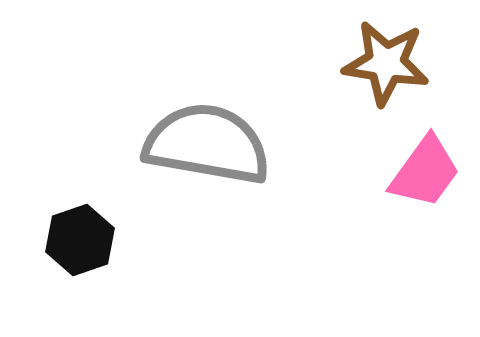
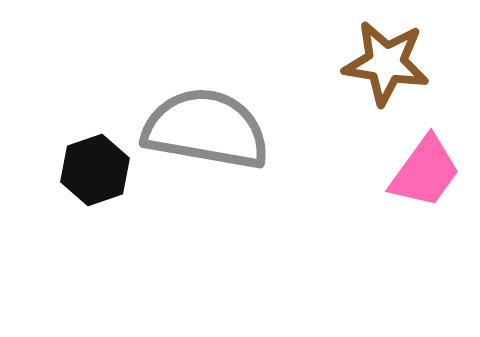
gray semicircle: moved 1 px left, 15 px up
black hexagon: moved 15 px right, 70 px up
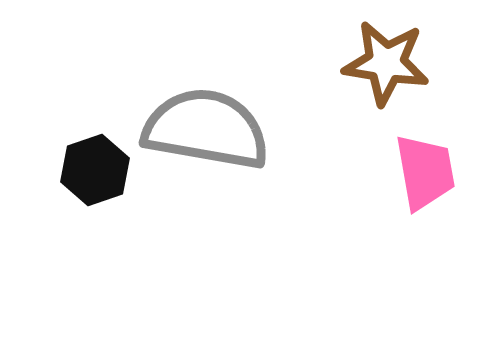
pink trapezoid: rotated 46 degrees counterclockwise
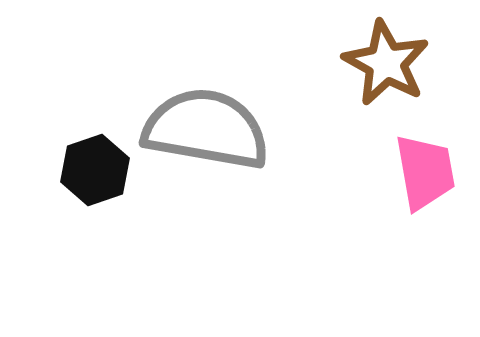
brown star: rotated 20 degrees clockwise
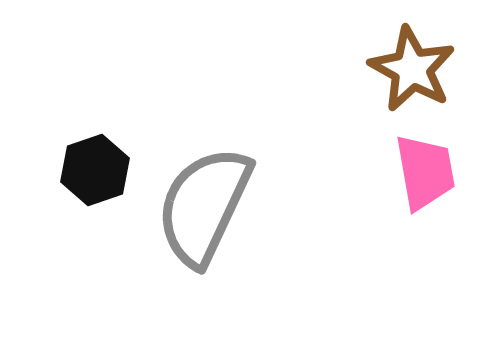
brown star: moved 26 px right, 6 px down
gray semicircle: moved 2 px left, 77 px down; rotated 75 degrees counterclockwise
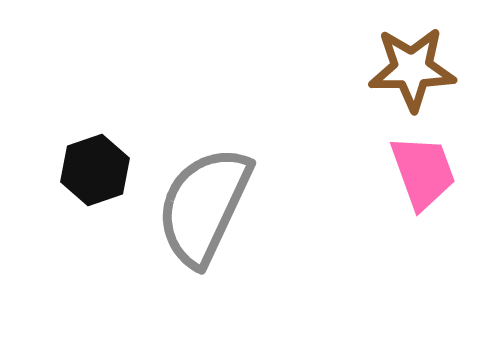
brown star: rotated 30 degrees counterclockwise
pink trapezoid: moved 2 px left; rotated 10 degrees counterclockwise
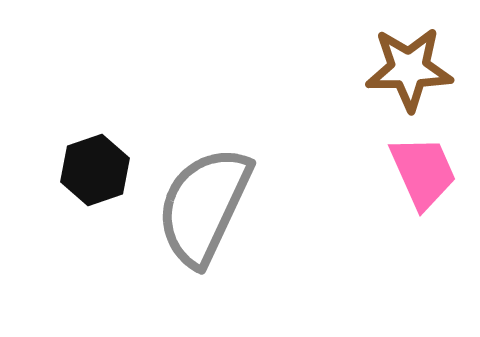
brown star: moved 3 px left
pink trapezoid: rotated 4 degrees counterclockwise
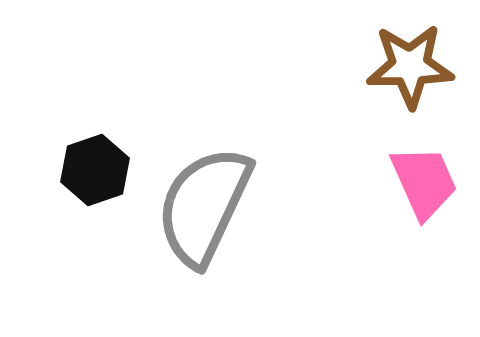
brown star: moved 1 px right, 3 px up
pink trapezoid: moved 1 px right, 10 px down
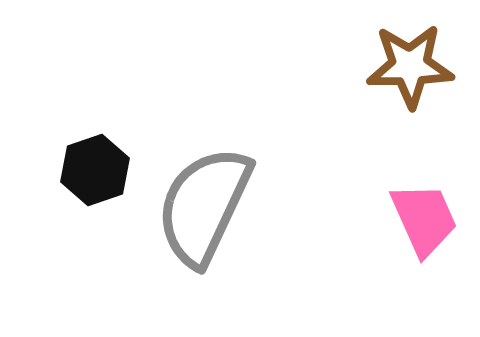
pink trapezoid: moved 37 px down
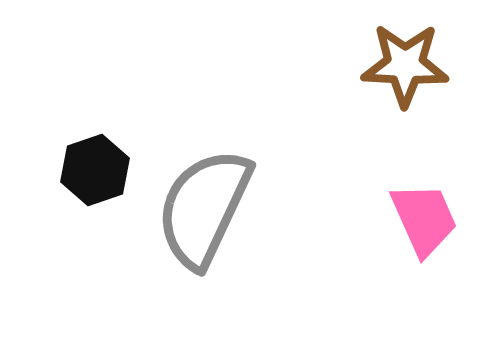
brown star: moved 5 px left, 1 px up; rotated 4 degrees clockwise
gray semicircle: moved 2 px down
